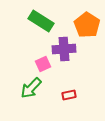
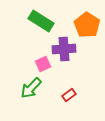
red rectangle: rotated 24 degrees counterclockwise
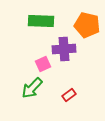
green rectangle: rotated 30 degrees counterclockwise
orange pentagon: rotated 20 degrees counterclockwise
green arrow: moved 1 px right
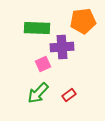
green rectangle: moved 4 px left, 7 px down
orange pentagon: moved 4 px left, 4 px up; rotated 20 degrees counterclockwise
purple cross: moved 2 px left, 2 px up
green arrow: moved 6 px right, 5 px down
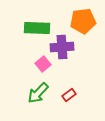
pink square: rotated 14 degrees counterclockwise
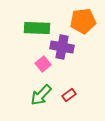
purple cross: rotated 15 degrees clockwise
green arrow: moved 3 px right, 2 px down
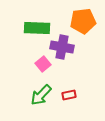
red rectangle: rotated 24 degrees clockwise
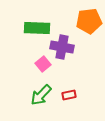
orange pentagon: moved 6 px right
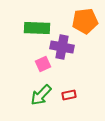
orange pentagon: moved 4 px left
pink square: rotated 14 degrees clockwise
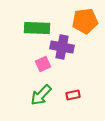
red rectangle: moved 4 px right
